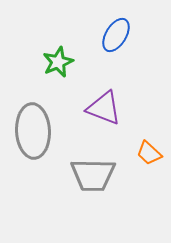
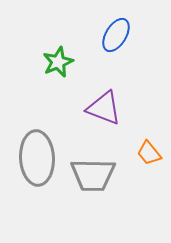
gray ellipse: moved 4 px right, 27 px down
orange trapezoid: rotated 8 degrees clockwise
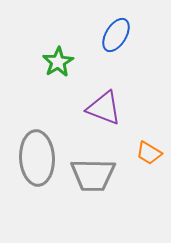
green star: rotated 8 degrees counterclockwise
orange trapezoid: rotated 20 degrees counterclockwise
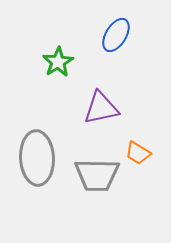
purple triangle: moved 3 px left; rotated 33 degrees counterclockwise
orange trapezoid: moved 11 px left
gray trapezoid: moved 4 px right
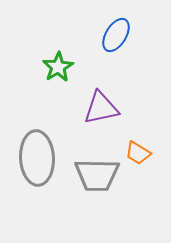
green star: moved 5 px down
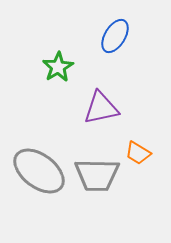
blue ellipse: moved 1 px left, 1 px down
gray ellipse: moved 2 px right, 13 px down; rotated 50 degrees counterclockwise
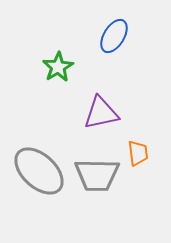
blue ellipse: moved 1 px left
purple triangle: moved 5 px down
orange trapezoid: rotated 128 degrees counterclockwise
gray ellipse: rotated 6 degrees clockwise
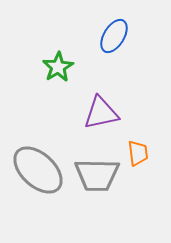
gray ellipse: moved 1 px left, 1 px up
